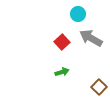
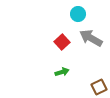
brown square: rotated 21 degrees clockwise
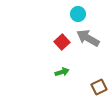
gray arrow: moved 3 px left
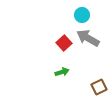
cyan circle: moved 4 px right, 1 px down
red square: moved 2 px right, 1 px down
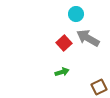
cyan circle: moved 6 px left, 1 px up
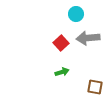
gray arrow: rotated 35 degrees counterclockwise
red square: moved 3 px left
brown square: moved 4 px left; rotated 35 degrees clockwise
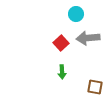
green arrow: rotated 104 degrees clockwise
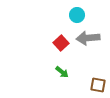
cyan circle: moved 1 px right, 1 px down
green arrow: rotated 48 degrees counterclockwise
brown square: moved 3 px right, 2 px up
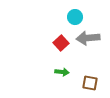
cyan circle: moved 2 px left, 2 px down
green arrow: rotated 32 degrees counterclockwise
brown square: moved 8 px left, 2 px up
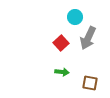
gray arrow: rotated 60 degrees counterclockwise
